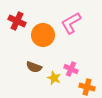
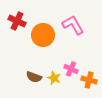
pink L-shape: moved 2 px right, 2 px down; rotated 90 degrees clockwise
brown semicircle: moved 10 px down
orange cross: moved 2 px right, 7 px up
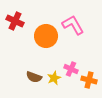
red cross: moved 2 px left
orange circle: moved 3 px right, 1 px down
yellow star: rotated 24 degrees clockwise
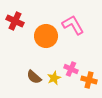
brown semicircle: rotated 21 degrees clockwise
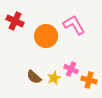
pink L-shape: moved 1 px right
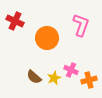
pink L-shape: moved 7 px right; rotated 50 degrees clockwise
orange circle: moved 1 px right, 2 px down
pink cross: moved 1 px down
orange cross: rotated 28 degrees counterclockwise
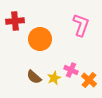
red cross: rotated 30 degrees counterclockwise
orange circle: moved 7 px left, 1 px down
orange cross: rotated 35 degrees counterclockwise
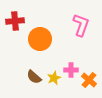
pink cross: rotated 24 degrees counterclockwise
